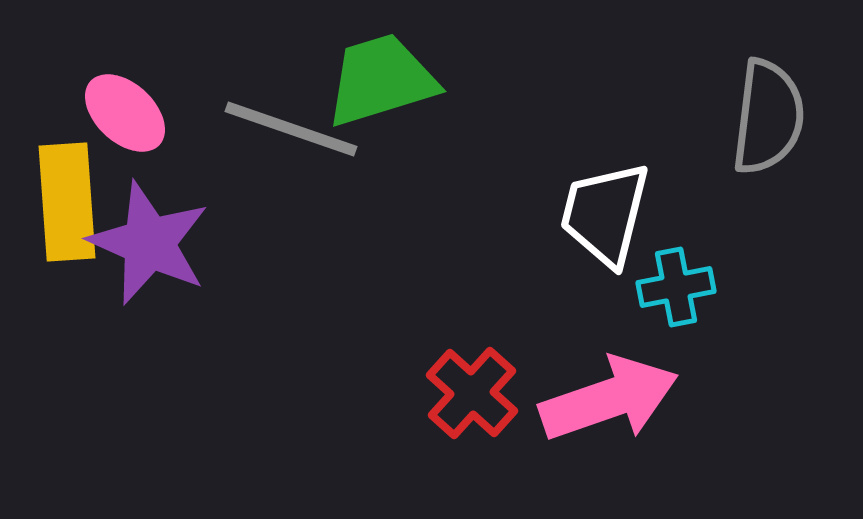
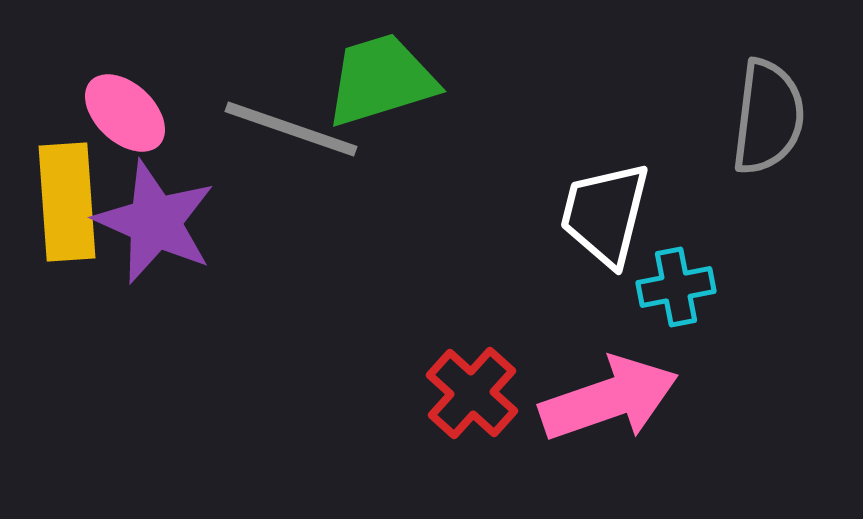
purple star: moved 6 px right, 21 px up
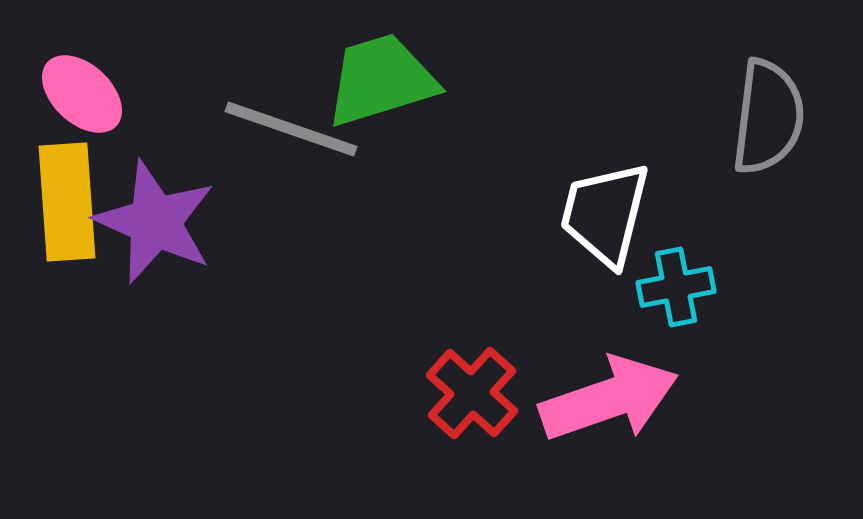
pink ellipse: moved 43 px left, 19 px up
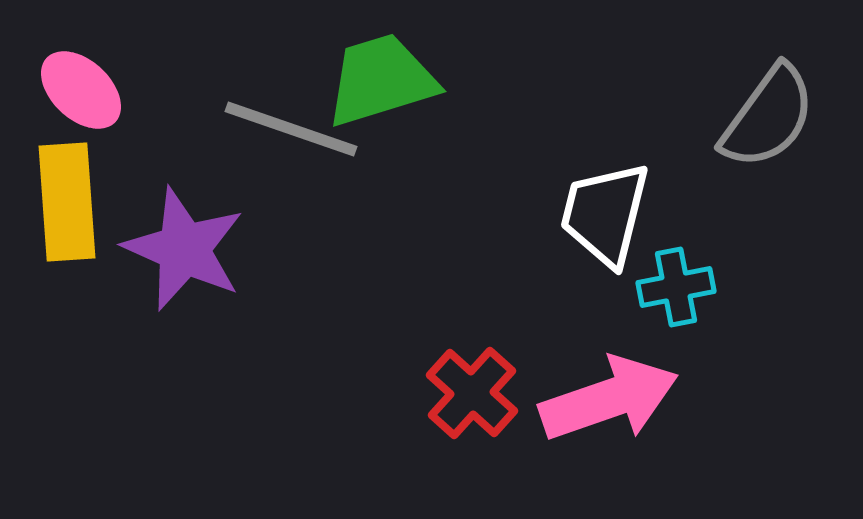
pink ellipse: moved 1 px left, 4 px up
gray semicircle: rotated 29 degrees clockwise
purple star: moved 29 px right, 27 px down
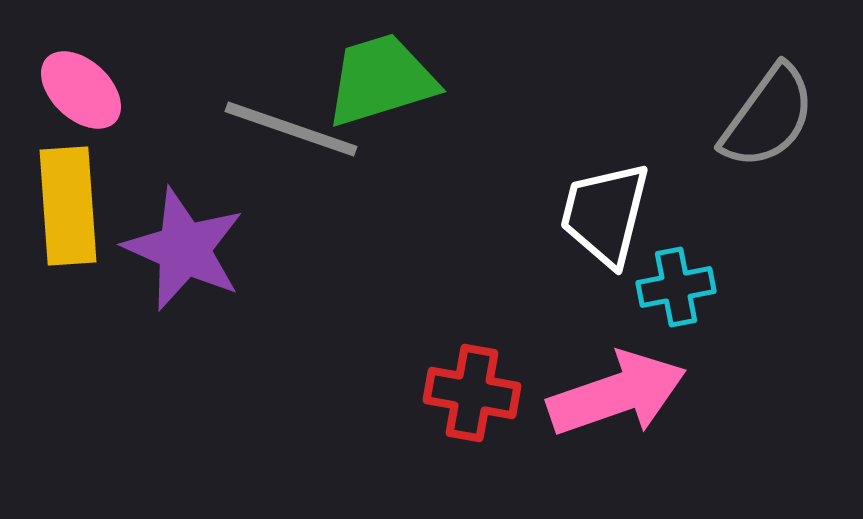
yellow rectangle: moved 1 px right, 4 px down
red cross: rotated 32 degrees counterclockwise
pink arrow: moved 8 px right, 5 px up
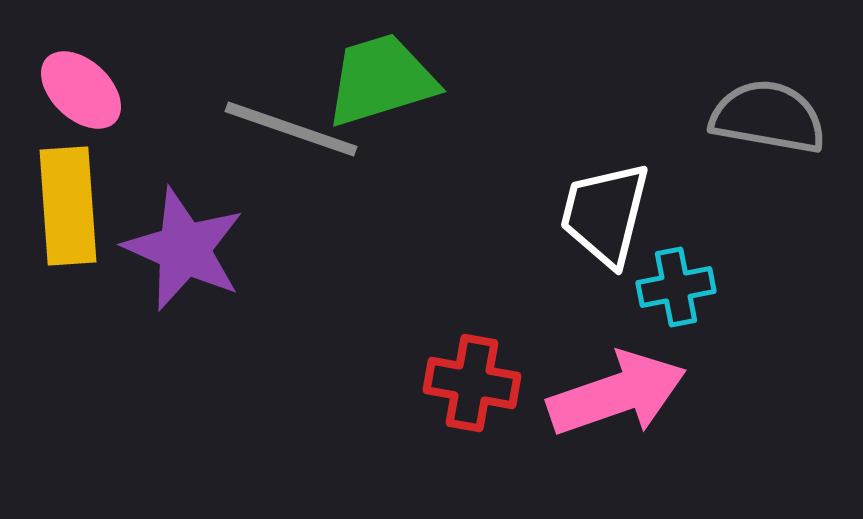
gray semicircle: rotated 116 degrees counterclockwise
red cross: moved 10 px up
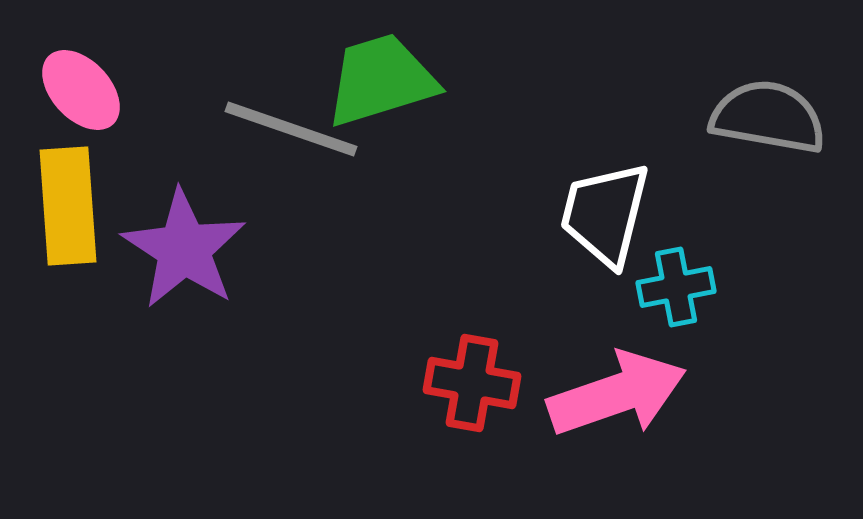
pink ellipse: rotated 4 degrees clockwise
purple star: rotated 9 degrees clockwise
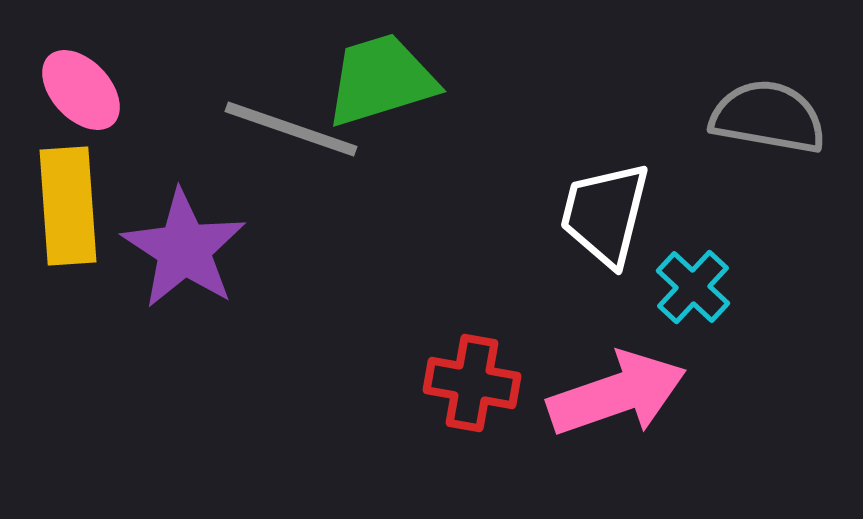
cyan cross: moved 17 px right; rotated 36 degrees counterclockwise
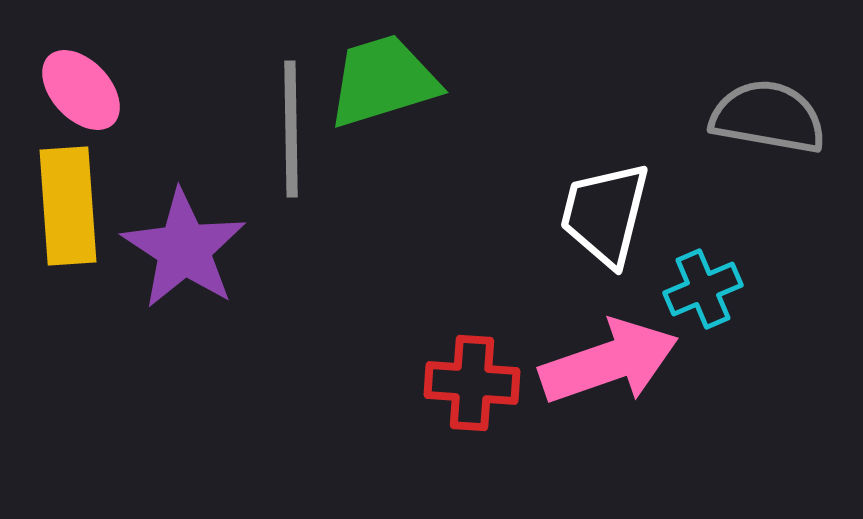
green trapezoid: moved 2 px right, 1 px down
gray line: rotated 70 degrees clockwise
cyan cross: moved 10 px right, 2 px down; rotated 24 degrees clockwise
red cross: rotated 6 degrees counterclockwise
pink arrow: moved 8 px left, 32 px up
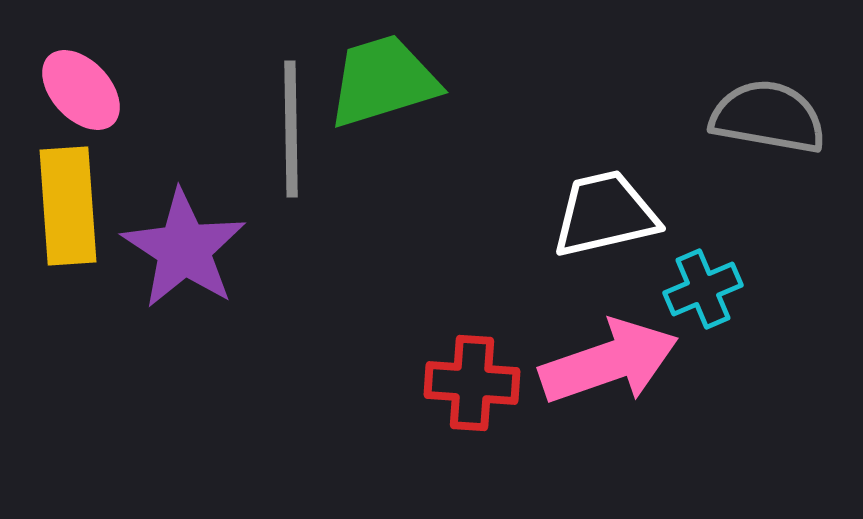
white trapezoid: rotated 63 degrees clockwise
